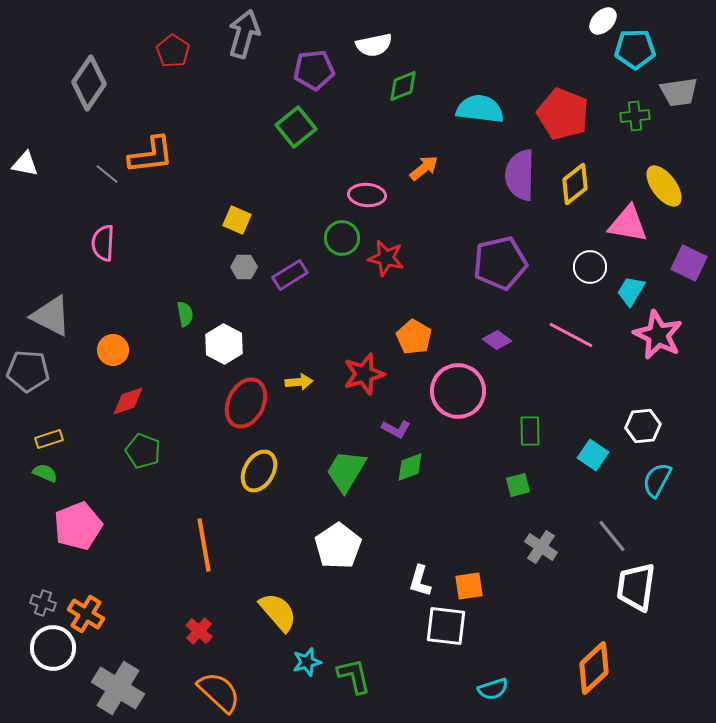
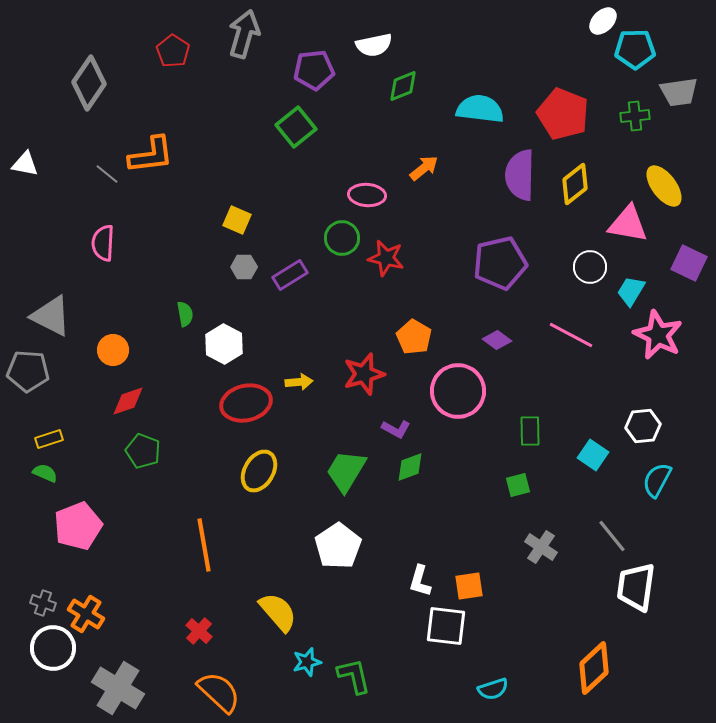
red ellipse at (246, 403): rotated 51 degrees clockwise
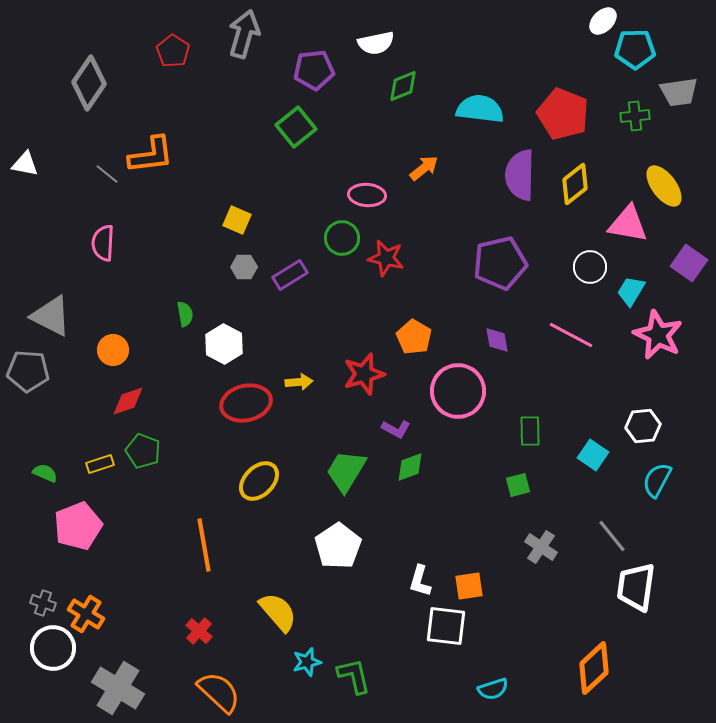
white semicircle at (374, 45): moved 2 px right, 2 px up
purple square at (689, 263): rotated 9 degrees clockwise
purple diamond at (497, 340): rotated 44 degrees clockwise
yellow rectangle at (49, 439): moved 51 px right, 25 px down
yellow ellipse at (259, 471): moved 10 px down; rotated 15 degrees clockwise
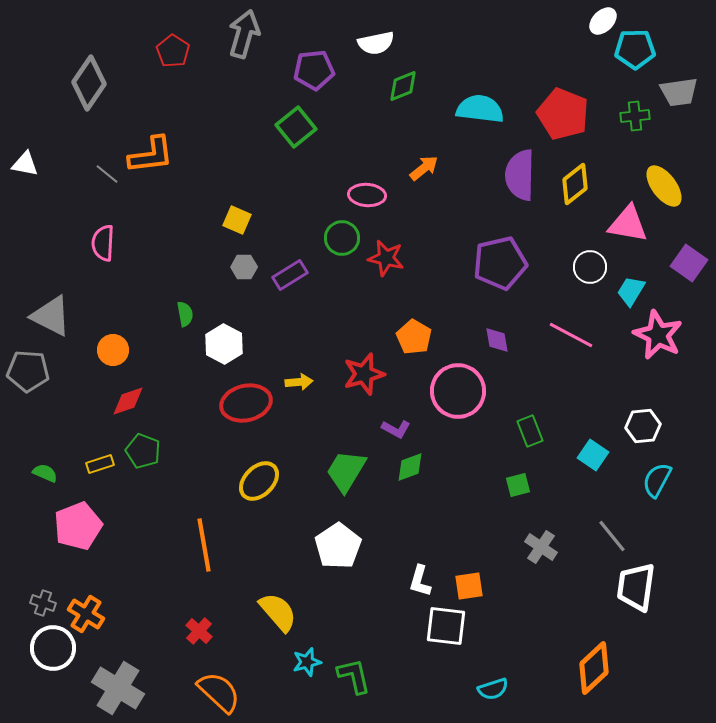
green rectangle at (530, 431): rotated 20 degrees counterclockwise
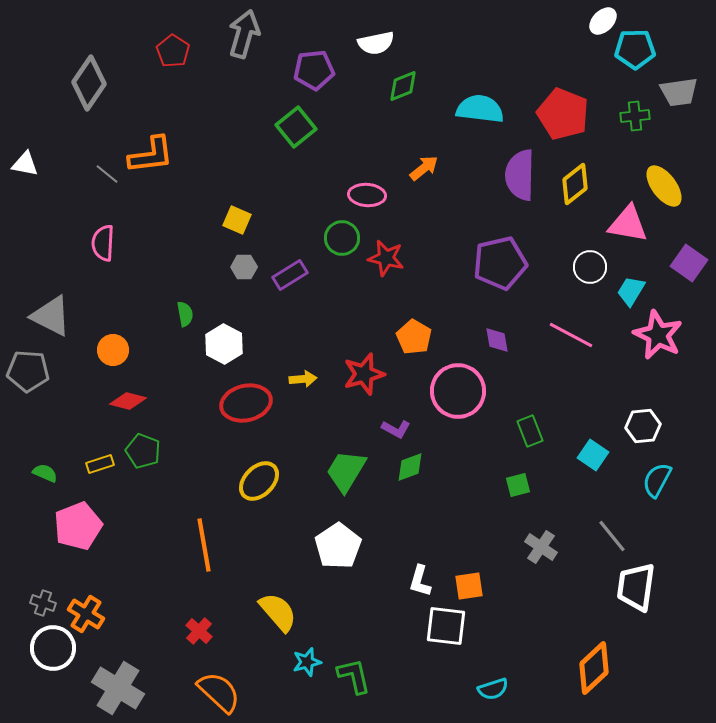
yellow arrow at (299, 382): moved 4 px right, 3 px up
red diamond at (128, 401): rotated 33 degrees clockwise
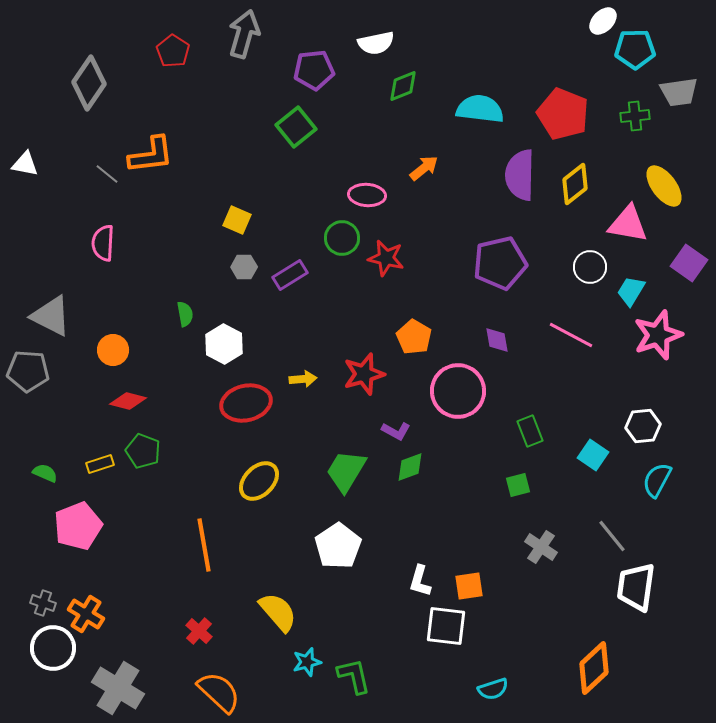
pink star at (658, 335): rotated 27 degrees clockwise
purple L-shape at (396, 429): moved 2 px down
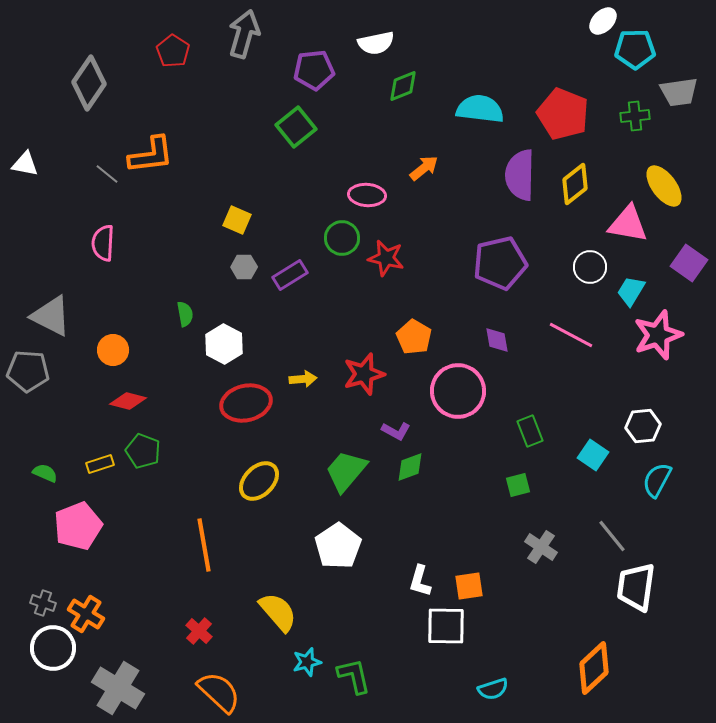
green trapezoid at (346, 471): rotated 9 degrees clockwise
white square at (446, 626): rotated 6 degrees counterclockwise
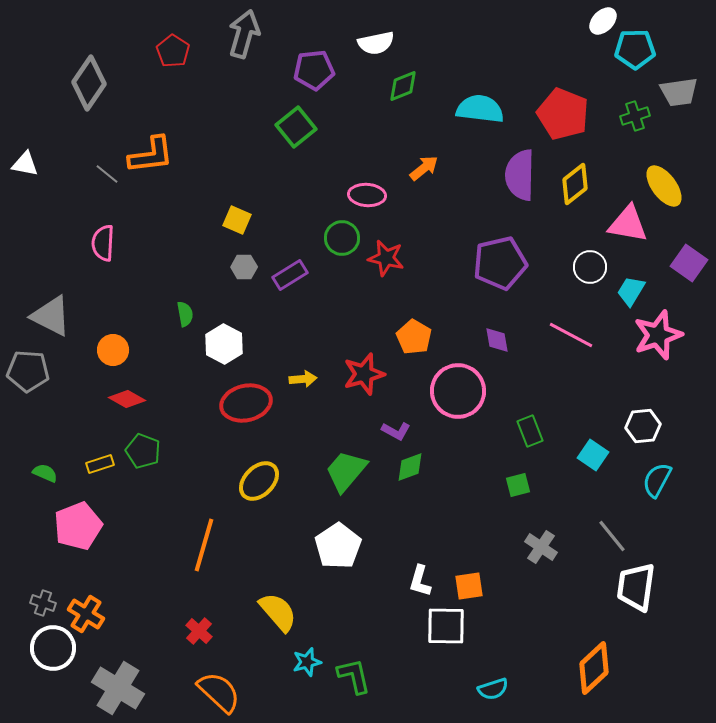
green cross at (635, 116): rotated 12 degrees counterclockwise
red diamond at (128, 401): moved 1 px left, 2 px up; rotated 15 degrees clockwise
orange line at (204, 545): rotated 26 degrees clockwise
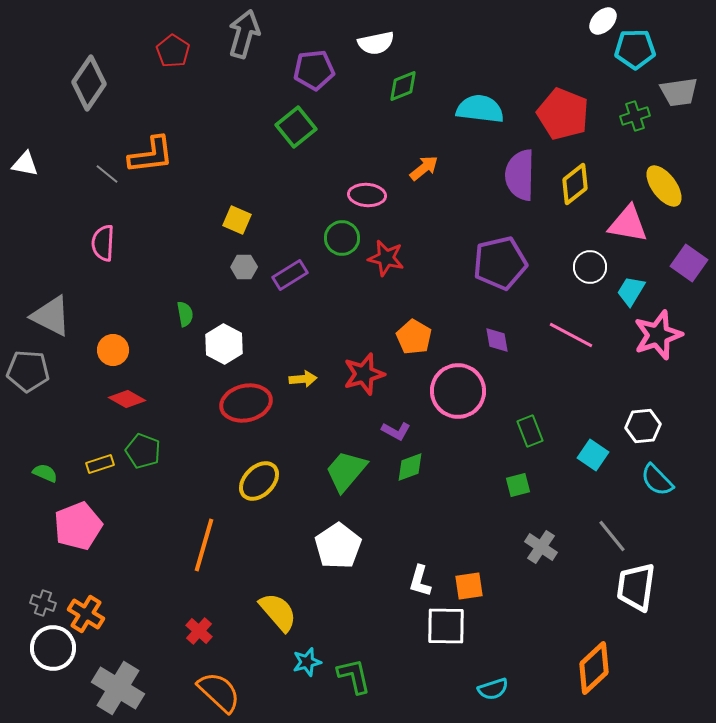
cyan semicircle at (657, 480): rotated 72 degrees counterclockwise
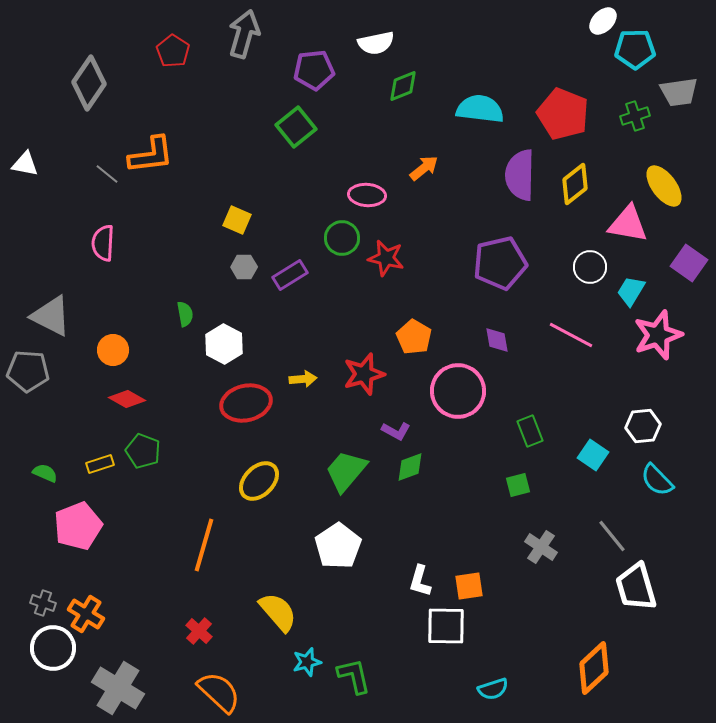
white trapezoid at (636, 587): rotated 24 degrees counterclockwise
